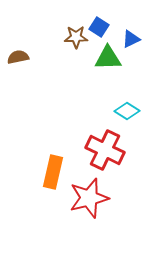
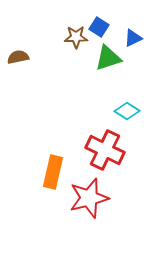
blue triangle: moved 2 px right, 1 px up
green triangle: rotated 16 degrees counterclockwise
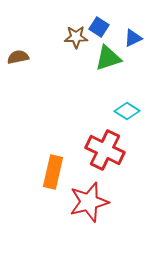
red star: moved 4 px down
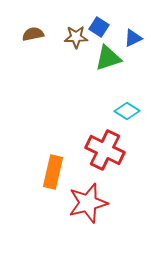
brown semicircle: moved 15 px right, 23 px up
red star: moved 1 px left, 1 px down
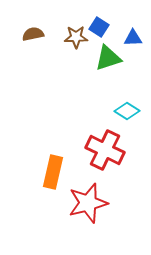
blue triangle: rotated 24 degrees clockwise
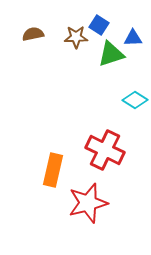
blue square: moved 2 px up
green triangle: moved 3 px right, 4 px up
cyan diamond: moved 8 px right, 11 px up
orange rectangle: moved 2 px up
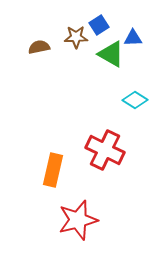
blue square: rotated 24 degrees clockwise
brown semicircle: moved 6 px right, 13 px down
green triangle: rotated 48 degrees clockwise
red star: moved 10 px left, 17 px down
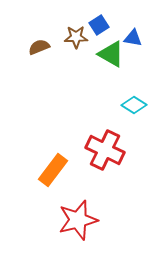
blue triangle: rotated 12 degrees clockwise
brown semicircle: rotated 10 degrees counterclockwise
cyan diamond: moved 1 px left, 5 px down
orange rectangle: rotated 24 degrees clockwise
